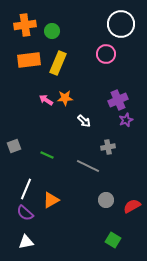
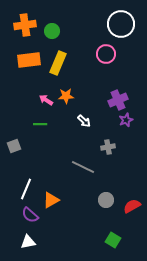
orange star: moved 1 px right, 2 px up
green line: moved 7 px left, 31 px up; rotated 24 degrees counterclockwise
gray line: moved 5 px left, 1 px down
purple semicircle: moved 5 px right, 2 px down
white triangle: moved 2 px right
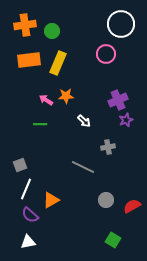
gray square: moved 6 px right, 19 px down
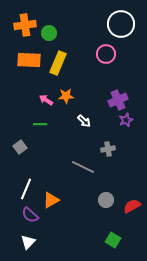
green circle: moved 3 px left, 2 px down
orange rectangle: rotated 10 degrees clockwise
gray cross: moved 2 px down
gray square: moved 18 px up; rotated 16 degrees counterclockwise
white triangle: rotated 35 degrees counterclockwise
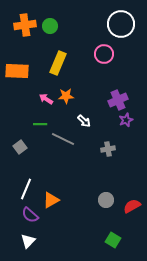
green circle: moved 1 px right, 7 px up
pink circle: moved 2 px left
orange rectangle: moved 12 px left, 11 px down
pink arrow: moved 1 px up
gray line: moved 20 px left, 28 px up
white triangle: moved 1 px up
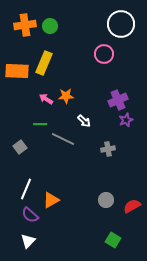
yellow rectangle: moved 14 px left
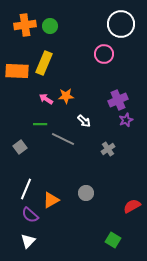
gray cross: rotated 24 degrees counterclockwise
gray circle: moved 20 px left, 7 px up
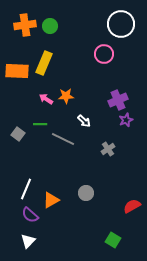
gray square: moved 2 px left, 13 px up; rotated 16 degrees counterclockwise
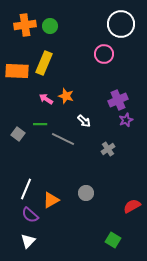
orange star: rotated 21 degrees clockwise
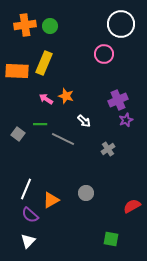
green square: moved 2 px left, 1 px up; rotated 21 degrees counterclockwise
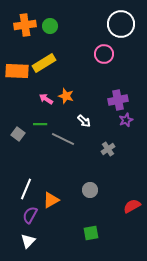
yellow rectangle: rotated 35 degrees clockwise
purple cross: rotated 12 degrees clockwise
gray circle: moved 4 px right, 3 px up
purple semicircle: rotated 78 degrees clockwise
green square: moved 20 px left, 6 px up; rotated 21 degrees counterclockwise
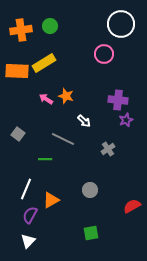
orange cross: moved 4 px left, 5 px down
purple cross: rotated 18 degrees clockwise
green line: moved 5 px right, 35 px down
